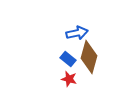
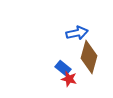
blue rectangle: moved 5 px left, 9 px down
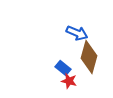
blue arrow: rotated 35 degrees clockwise
red star: moved 2 px down
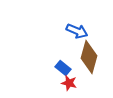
blue arrow: moved 2 px up
red star: moved 2 px down
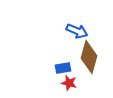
blue rectangle: rotated 49 degrees counterclockwise
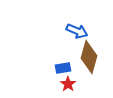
red star: moved 1 px left, 1 px down; rotated 21 degrees clockwise
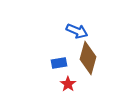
brown diamond: moved 1 px left, 1 px down
blue rectangle: moved 4 px left, 5 px up
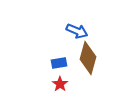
red star: moved 8 px left
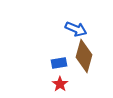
blue arrow: moved 1 px left, 2 px up
brown diamond: moved 4 px left, 2 px up
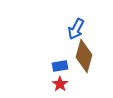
blue arrow: rotated 95 degrees clockwise
blue rectangle: moved 1 px right, 3 px down
